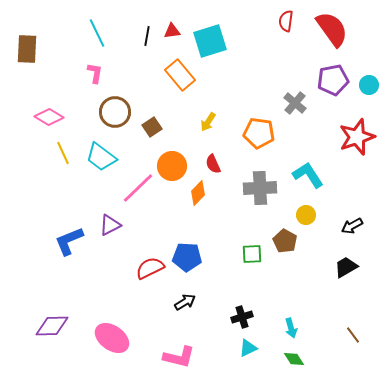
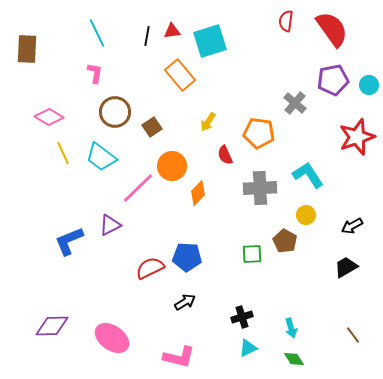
red semicircle at (213, 164): moved 12 px right, 9 px up
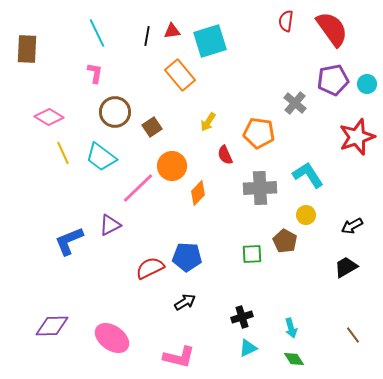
cyan circle at (369, 85): moved 2 px left, 1 px up
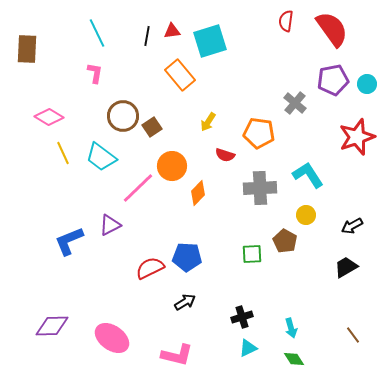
brown circle at (115, 112): moved 8 px right, 4 px down
red semicircle at (225, 155): rotated 48 degrees counterclockwise
pink L-shape at (179, 357): moved 2 px left, 2 px up
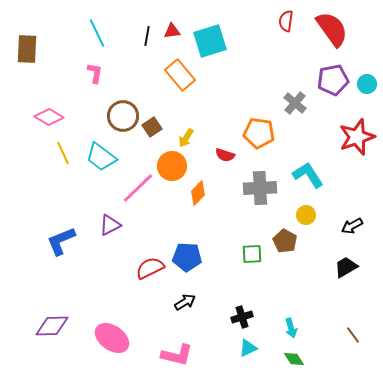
yellow arrow at (208, 122): moved 22 px left, 16 px down
blue L-shape at (69, 241): moved 8 px left
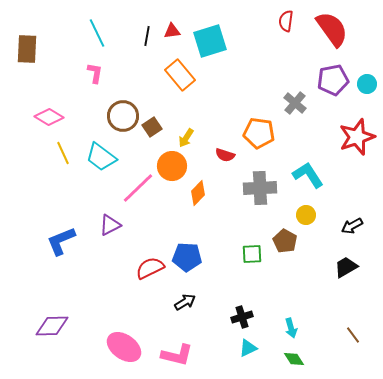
pink ellipse at (112, 338): moved 12 px right, 9 px down
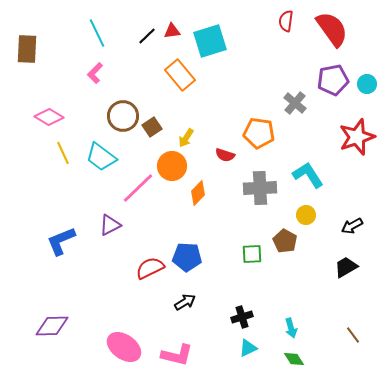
black line at (147, 36): rotated 36 degrees clockwise
pink L-shape at (95, 73): rotated 145 degrees counterclockwise
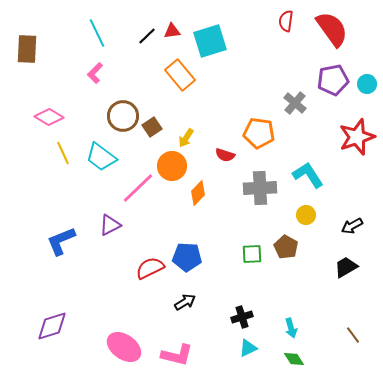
brown pentagon at (285, 241): moved 1 px right, 6 px down
purple diamond at (52, 326): rotated 16 degrees counterclockwise
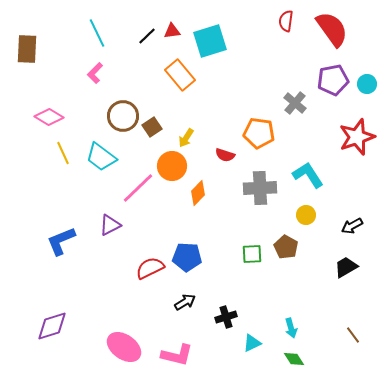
black cross at (242, 317): moved 16 px left
cyan triangle at (248, 348): moved 4 px right, 5 px up
